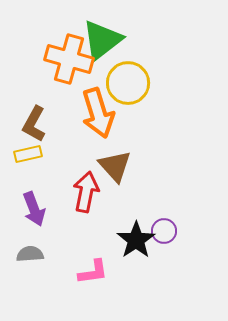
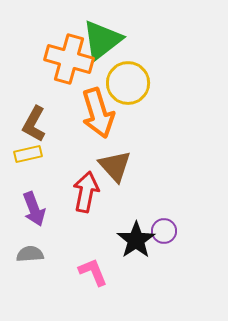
pink L-shape: rotated 104 degrees counterclockwise
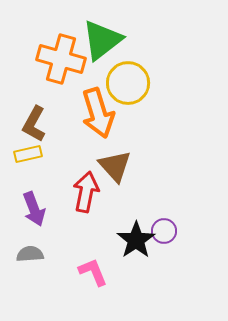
orange cross: moved 8 px left
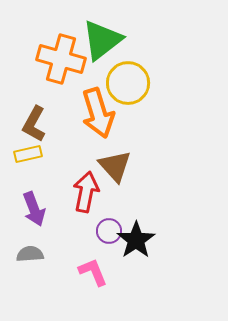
purple circle: moved 55 px left
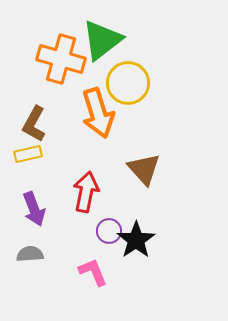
brown triangle: moved 29 px right, 3 px down
